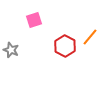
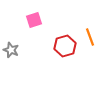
orange line: rotated 60 degrees counterclockwise
red hexagon: rotated 15 degrees clockwise
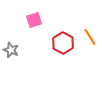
orange line: rotated 12 degrees counterclockwise
red hexagon: moved 2 px left, 3 px up; rotated 15 degrees counterclockwise
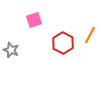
orange line: moved 2 px up; rotated 60 degrees clockwise
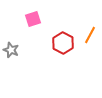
pink square: moved 1 px left, 1 px up
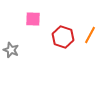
pink square: rotated 21 degrees clockwise
red hexagon: moved 6 px up; rotated 10 degrees counterclockwise
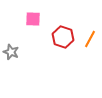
orange line: moved 4 px down
gray star: moved 2 px down
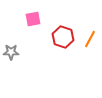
pink square: rotated 14 degrees counterclockwise
gray star: rotated 21 degrees counterclockwise
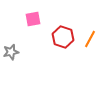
gray star: rotated 14 degrees counterclockwise
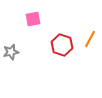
red hexagon: moved 1 px left, 8 px down
